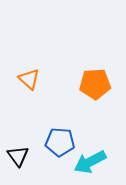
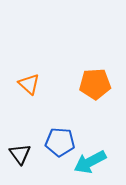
orange triangle: moved 5 px down
black triangle: moved 2 px right, 2 px up
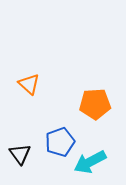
orange pentagon: moved 20 px down
blue pentagon: rotated 24 degrees counterclockwise
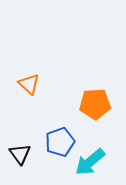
cyan arrow: rotated 12 degrees counterclockwise
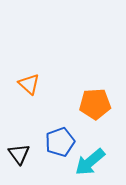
black triangle: moved 1 px left
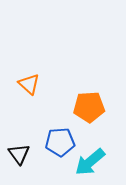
orange pentagon: moved 6 px left, 3 px down
blue pentagon: rotated 16 degrees clockwise
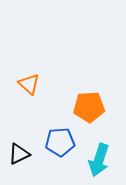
black triangle: rotated 40 degrees clockwise
cyan arrow: moved 9 px right, 2 px up; rotated 32 degrees counterclockwise
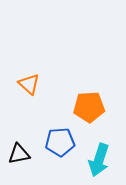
black triangle: rotated 15 degrees clockwise
